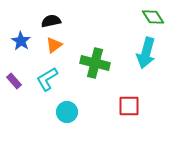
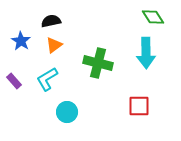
cyan arrow: rotated 16 degrees counterclockwise
green cross: moved 3 px right
red square: moved 10 px right
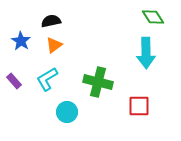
green cross: moved 19 px down
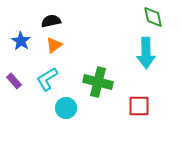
green diamond: rotated 20 degrees clockwise
cyan circle: moved 1 px left, 4 px up
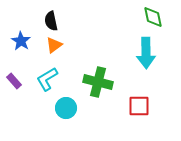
black semicircle: rotated 90 degrees counterclockwise
